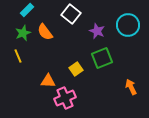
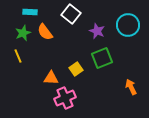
cyan rectangle: moved 3 px right, 2 px down; rotated 48 degrees clockwise
orange triangle: moved 3 px right, 3 px up
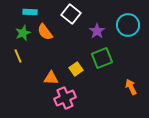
purple star: rotated 14 degrees clockwise
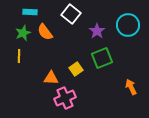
yellow line: moved 1 px right; rotated 24 degrees clockwise
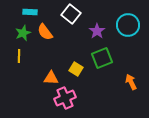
yellow square: rotated 24 degrees counterclockwise
orange arrow: moved 5 px up
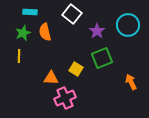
white square: moved 1 px right
orange semicircle: rotated 24 degrees clockwise
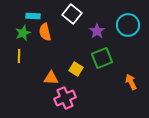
cyan rectangle: moved 3 px right, 4 px down
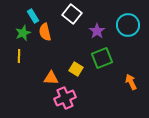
cyan rectangle: rotated 56 degrees clockwise
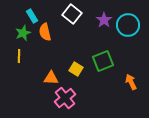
cyan rectangle: moved 1 px left
purple star: moved 7 px right, 11 px up
green square: moved 1 px right, 3 px down
pink cross: rotated 15 degrees counterclockwise
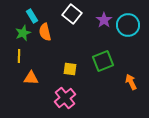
yellow square: moved 6 px left; rotated 24 degrees counterclockwise
orange triangle: moved 20 px left
